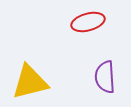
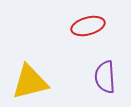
red ellipse: moved 4 px down
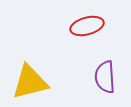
red ellipse: moved 1 px left
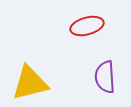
yellow triangle: moved 1 px down
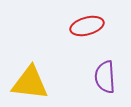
yellow triangle: rotated 21 degrees clockwise
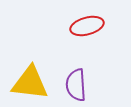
purple semicircle: moved 29 px left, 8 px down
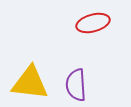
red ellipse: moved 6 px right, 3 px up
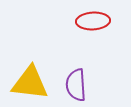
red ellipse: moved 2 px up; rotated 12 degrees clockwise
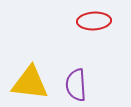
red ellipse: moved 1 px right
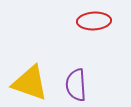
yellow triangle: rotated 12 degrees clockwise
